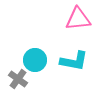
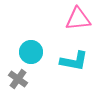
cyan circle: moved 4 px left, 8 px up
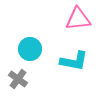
cyan circle: moved 1 px left, 3 px up
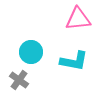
cyan circle: moved 1 px right, 3 px down
gray cross: moved 1 px right, 1 px down
